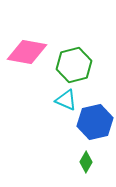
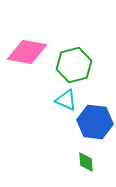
blue hexagon: rotated 20 degrees clockwise
green diamond: rotated 35 degrees counterclockwise
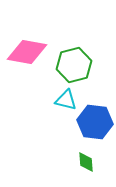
cyan triangle: rotated 10 degrees counterclockwise
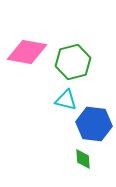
green hexagon: moved 1 px left, 3 px up
blue hexagon: moved 1 px left, 2 px down
green diamond: moved 3 px left, 3 px up
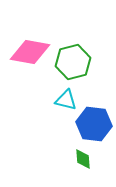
pink diamond: moved 3 px right
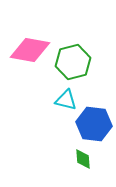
pink diamond: moved 2 px up
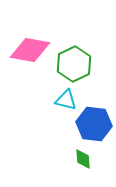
green hexagon: moved 1 px right, 2 px down; rotated 12 degrees counterclockwise
